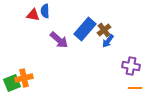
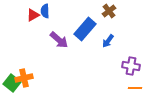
red triangle: rotated 40 degrees counterclockwise
brown cross: moved 5 px right, 19 px up
green square: rotated 30 degrees counterclockwise
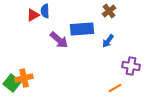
blue rectangle: moved 3 px left; rotated 45 degrees clockwise
orange line: moved 20 px left; rotated 32 degrees counterclockwise
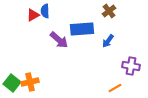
orange cross: moved 6 px right, 4 px down
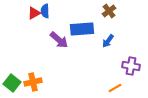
red triangle: moved 1 px right, 2 px up
orange cross: moved 3 px right
